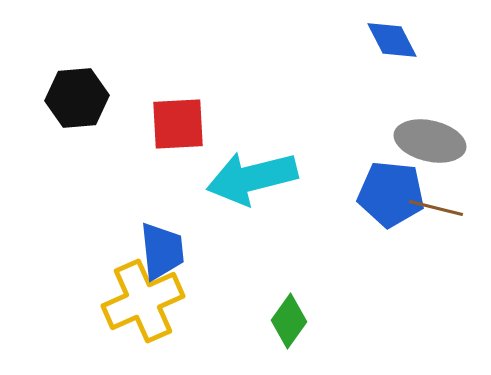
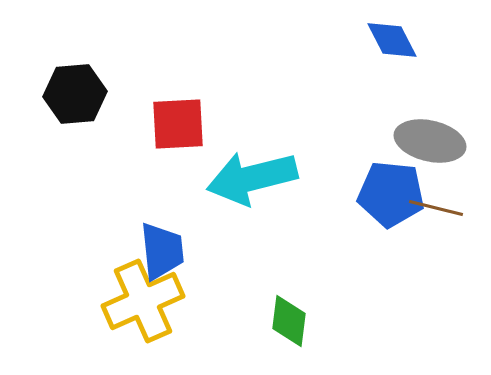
black hexagon: moved 2 px left, 4 px up
green diamond: rotated 28 degrees counterclockwise
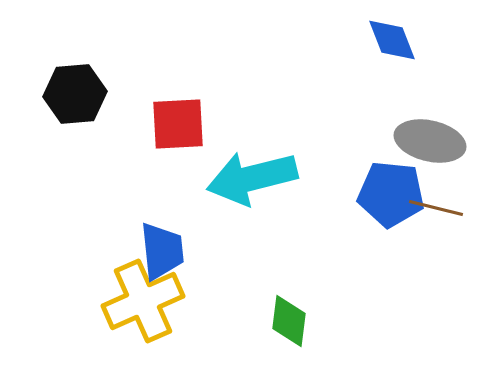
blue diamond: rotated 6 degrees clockwise
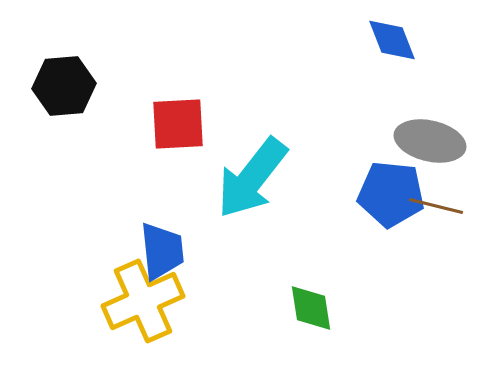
black hexagon: moved 11 px left, 8 px up
cyan arrow: rotated 38 degrees counterclockwise
brown line: moved 2 px up
green diamond: moved 22 px right, 13 px up; rotated 16 degrees counterclockwise
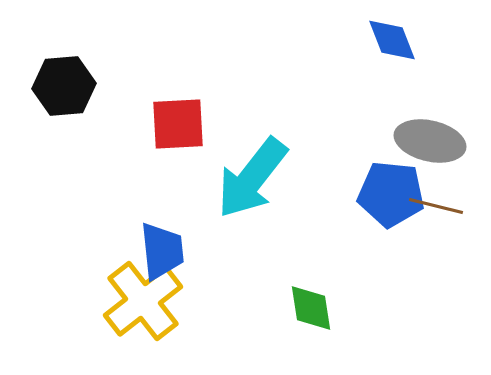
yellow cross: rotated 14 degrees counterclockwise
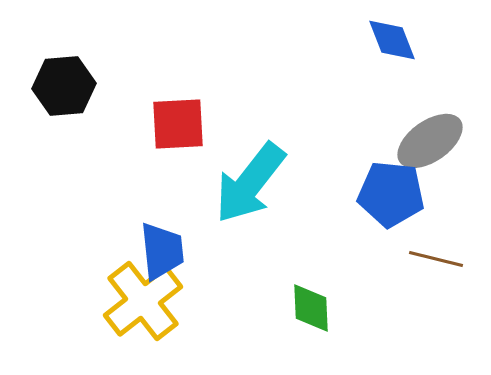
gray ellipse: rotated 48 degrees counterclockwise
cyan arrow: moved 2 px left, 5 px down
brown line: moved 53 px down
green diamond: rotated 6 degrees clockwise
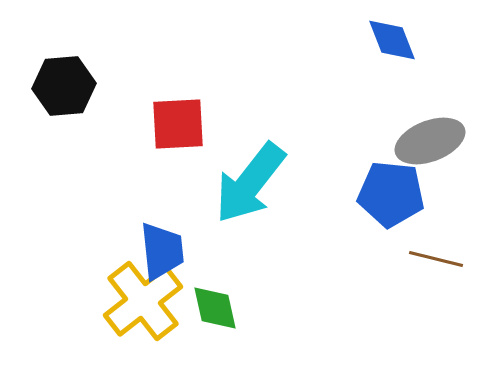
gray ellipse: rotated 14 degrees clockwise
green diamond: moved 96 px left; rotated 10 degrees counterclockwise
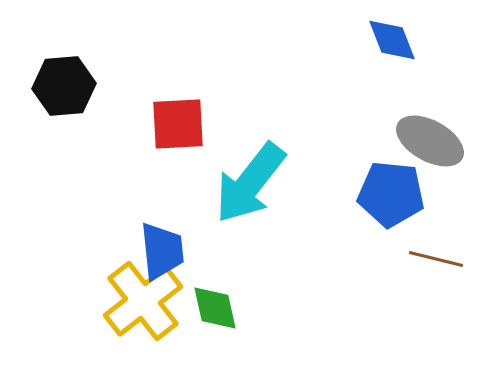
gray ellipse: rotated 50 degrees clockwise
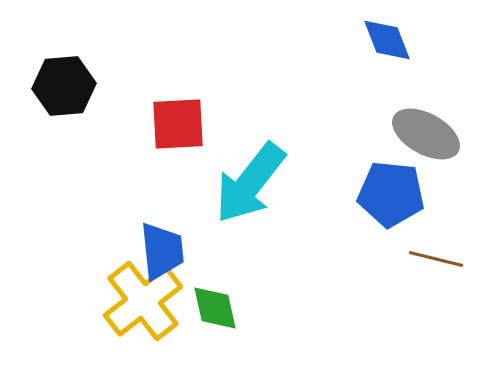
blue diamond: moved 5 px left
gray ellipse: moved 4 px left, 7 px up
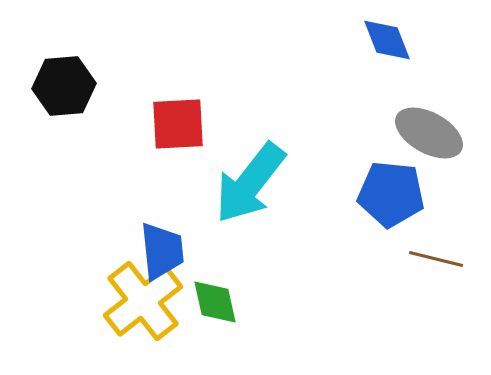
gray ellipse: moved 3 px right, 1 px up
green diamond: moved 6 px up
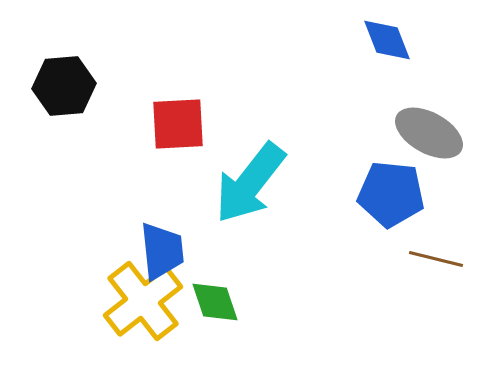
green diamond: rotated 6 degrees counterclockwise
